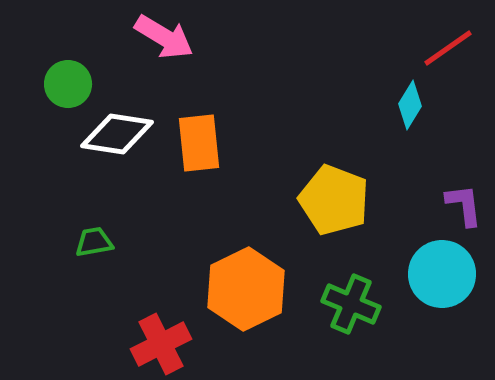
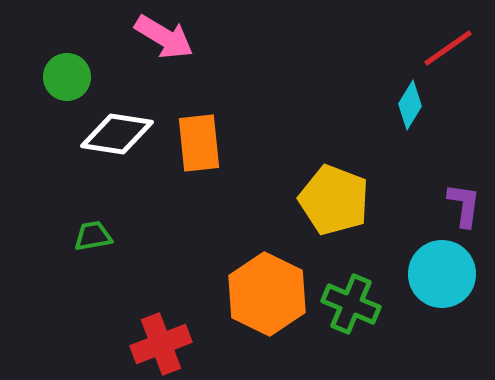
green circle: moved 1 px left, 7 px up
purple L-shape: rotated 15 degrees clockwise
green trapezoid: moved 1 px left, 6 px up
orange hexagon: moved 21 px right, 5 px down; rotated 8 degrees counterclockwise
red cross: rotated 6 degrees clockwise
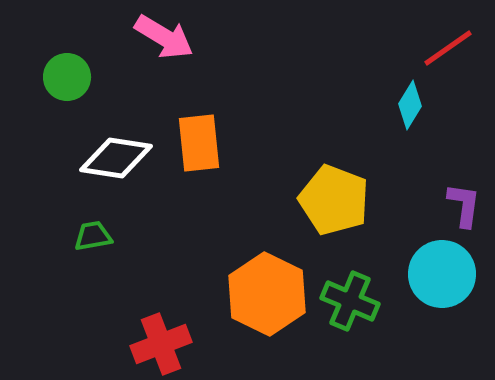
white diamond: moved 1 px left, 24 px down
green cross: moved 1 px left, 3 px up
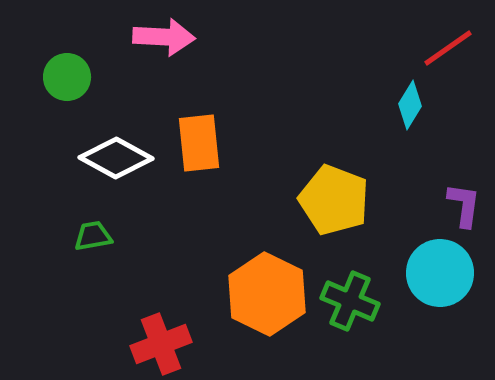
pink arrow: rotated 28 degrees counterclockwise
white diamond: rotated 20 degrees clockwise
cyan circle: moved 2 px left, 1 px up
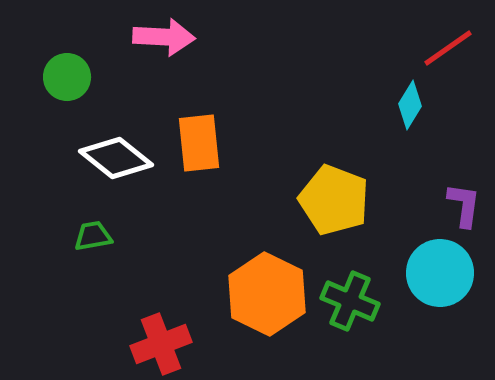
white diamond: rotated 10 degrees clockwise
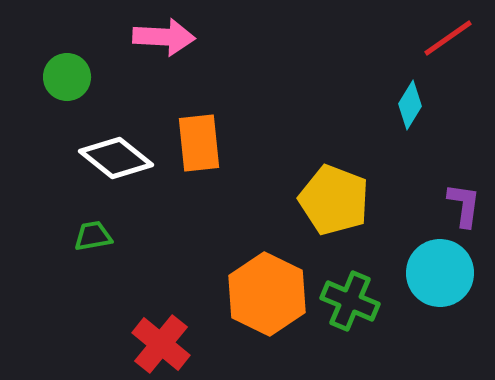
red line: moved 10 px up
red cross: rotated 30 degrees counterclockwise
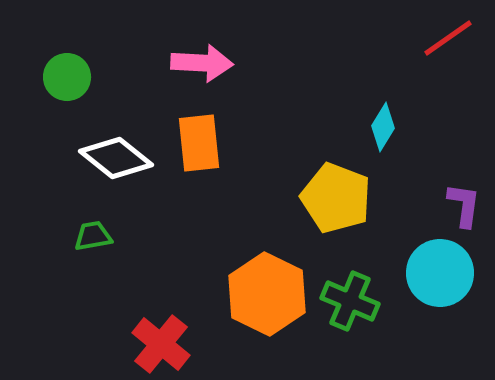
pink arrow: moved 38 px right, 26 px down
cyan diamond: moved 27 px left, 22 px down
yellow pentagon: moved 2 px right, 2 px up
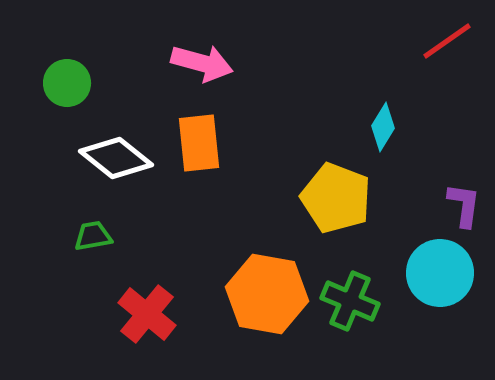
red line: moved 1 px left, 3 px down
pink arrow: rotated 12 degrees clockwise
green circle: moved 6 px down
orange hexagon: rotated 16 degrees counterclockwise
red cross: moved 14 px left, 30 px up
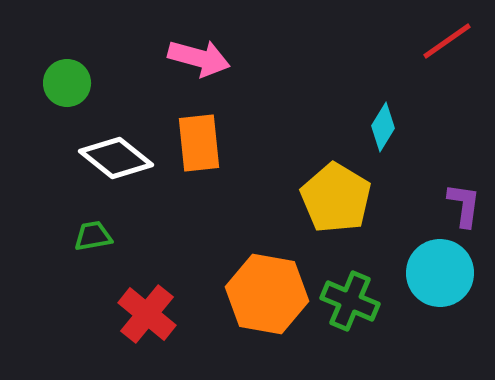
pink arrow: moved 3 px left, 5 px up
yellow pentagon: rotated 10 degrees clockwise
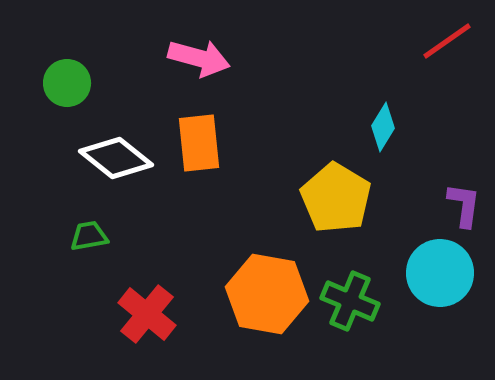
green trapezoid: moved 4 px left
